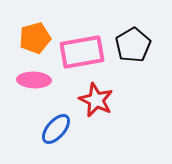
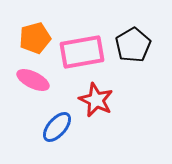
pink ellipse: moved 1 px left; rotated 24 degrees clockwise
blue ellipse: moved 1 px right, 2 px up
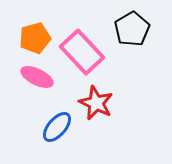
black pentagon: moved 1 px left, 16 px up
pink rectangle: rotated 57 degrees clockwise
pink ellipse: moved 4 px right, 3 px up
red star: moved 3 px down
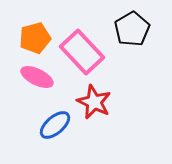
red star: moved 2 px left, 1 px up
blue ellipse: moved 2 px left, 2 px up; rotated 8 degrees clockwise
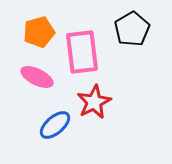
orange pentagon: moved 4 px right, 6 px up
pink rectangle: rotated 36 degrees clockwise
red star: rotated 20 degrees clockwise
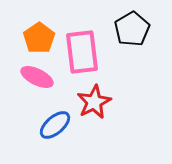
orange pentagon: moved 6 px down; rotated 20 degrees counterclockwise
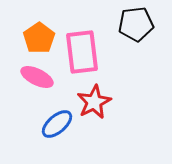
black pentagon: moved 4 px right, 5 px up; rotated 24 degrees clockwise
blue ellipse: moved 2 px right, 1 px up
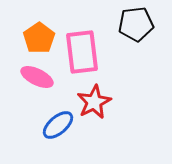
blue ellipse: moved 1 px right, 1 px down
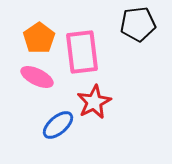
black pentagon: moved 2 px right
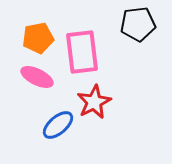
orange pentagon: moved 1 px left; rotated 24 degrees clockwise
